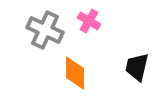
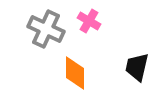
gray cross: moved 1 px right, 1 px up
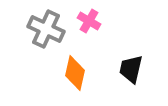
black trapezoid: moved 6 px left, 2 px down
orange diamond: rotated 12 degrees clockwise
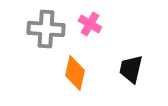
pink cross: moved 1 px right, 3 px down
gray cross: rotated 21 degrees counterclockwise
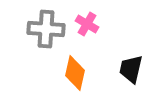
pink cross: moved 3 px left
